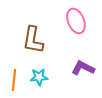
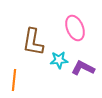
pink ellipse: moved 1 px left, 7 px down
brown L-shape: moved 2 px down
cyan star: moved 20 px right, 17 px up
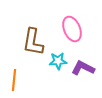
pink ellipse: moved 3 px left, 1 px down
cyan star: moved 1 px left, 1 px down
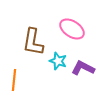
pink ellipse: rotated 35 degrees counterclockwise
cyan star: rotated 24 degrees clockwise
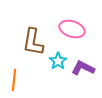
pink ellipse: rotated 15 degrees counterclockwise
cyan star: rotated 18 degrees clockwise
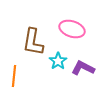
orange line: moved 4 px up
